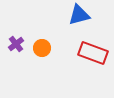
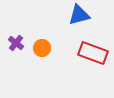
purple cross: moved 1 px up; rotated 14 degrees counterclockwise
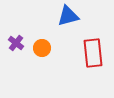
blue triangle: moved 11 px left, 1 px down
red rectangle: rotated 64 degrees clockwise
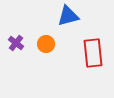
orange circle: moved 4 px right, 4 px up
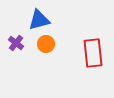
blue triangle: moved 29 px left, 4 px down
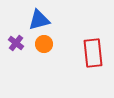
orange circle: moved 2 px left
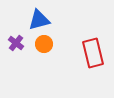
red rectangle: rotated 8 degrees counterclockwise
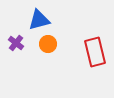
orange circle: moved 4 px right
red rectangle: moved 2 px right, 1 px up
